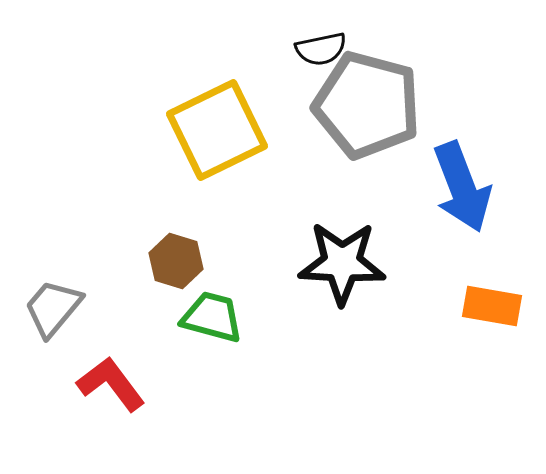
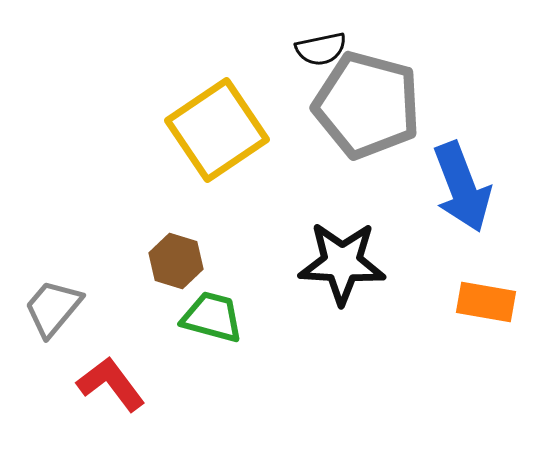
yellow square: rotated 8 degrees counterclockwise
orange rectangle: moved 6 px left, 4 px up
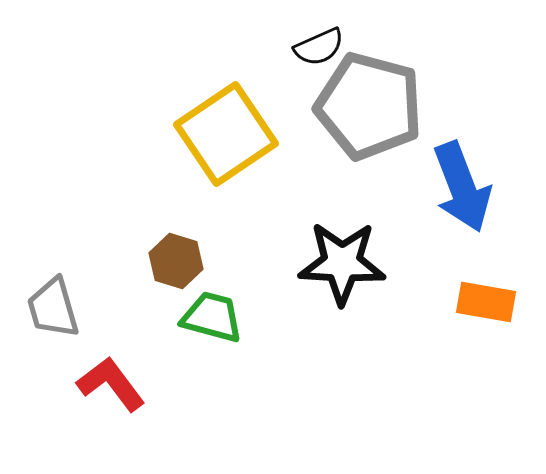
black semicircle: moved 2 px left, 2 px up; rotated 12 degrees counterclockwise
gray pentagon: moved 2 px right, 1 px down
yellow square: moved 9 px right, 4 px down
gray trapezoid: rotated 56 degrees counterclockwise
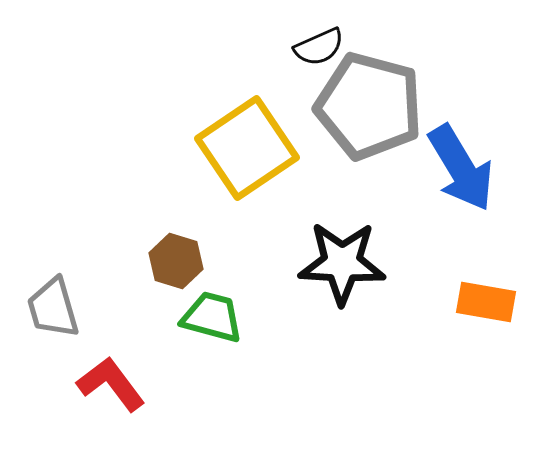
yellow square: moved 21 px right, 14 px down
blue arrow: moved 1 px left, 19 px up; rotated 10 degrees counterclockwise
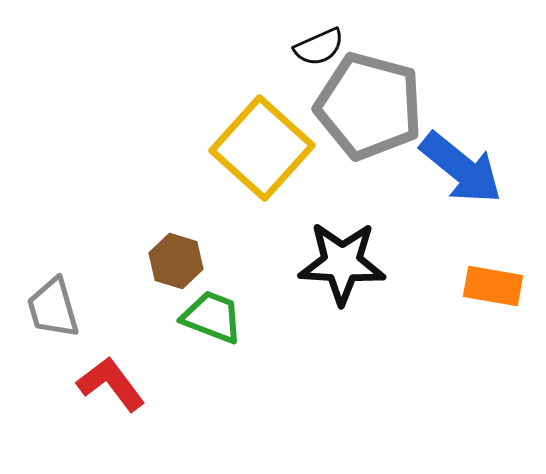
yellow square: moved 15 px right; rotated 14 degrees counterclockwise
blue arrow: rotated 20 degrees counterclockwise
orange rectangle: moved 7 px right, 16 px up
green trapezoid: rotated 6 degrees clockwise
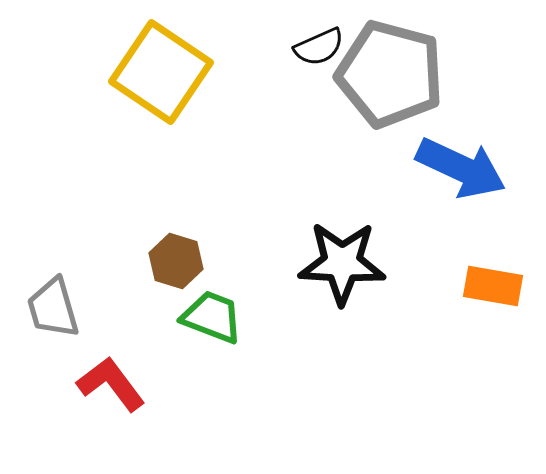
gray pentagon: moved 21 px right, 32 px up
yellow square: moved 101 px left, 76 px up; rotated 8 degrees counterclockwise
blue arrow: rotated 14 degrees counterclockwise
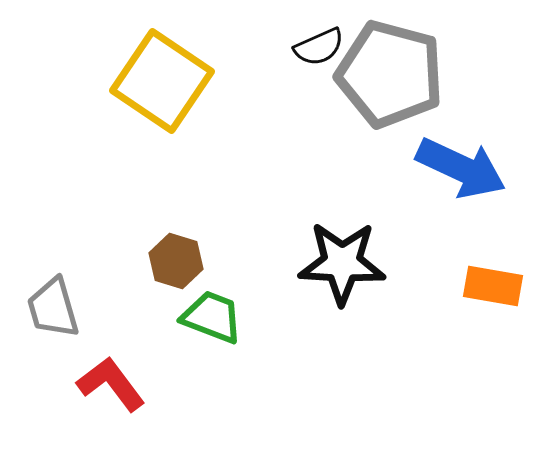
yellow square: moved 1 px right, 9 px down
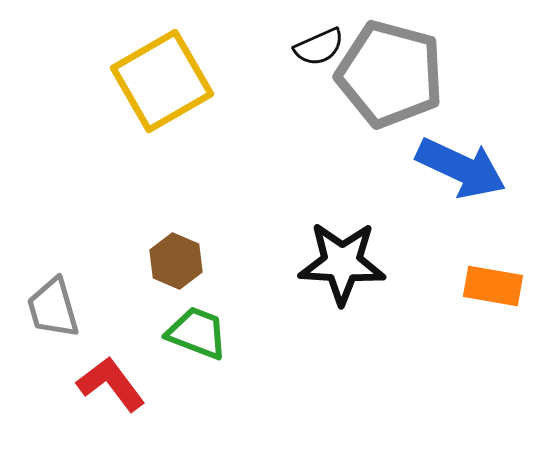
yellow square: rotated 26 degrees clockwise
brown hexagon: rotated 6 degrees clockwise
green trapezoid: moved 15 px left, 16 px down
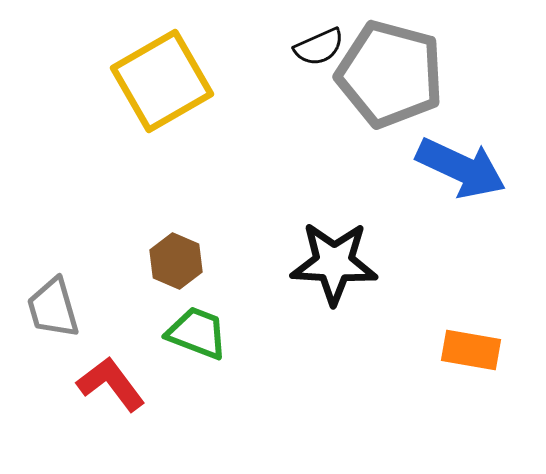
black star: moved 8 px left
orange rectangle: moved 22 px left, 64 px down
